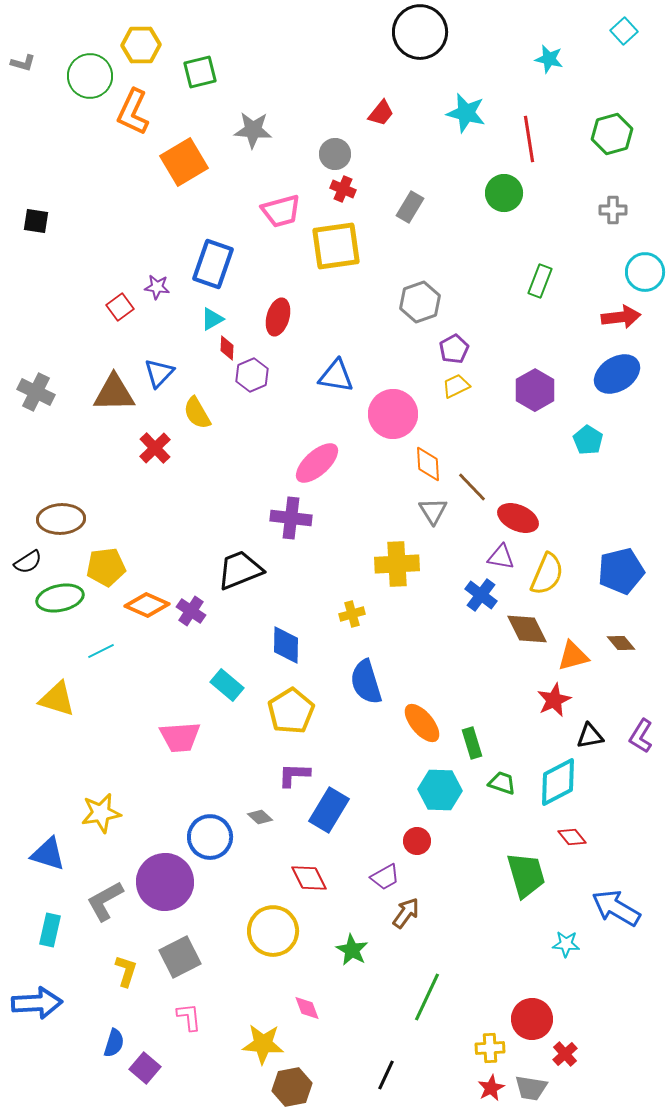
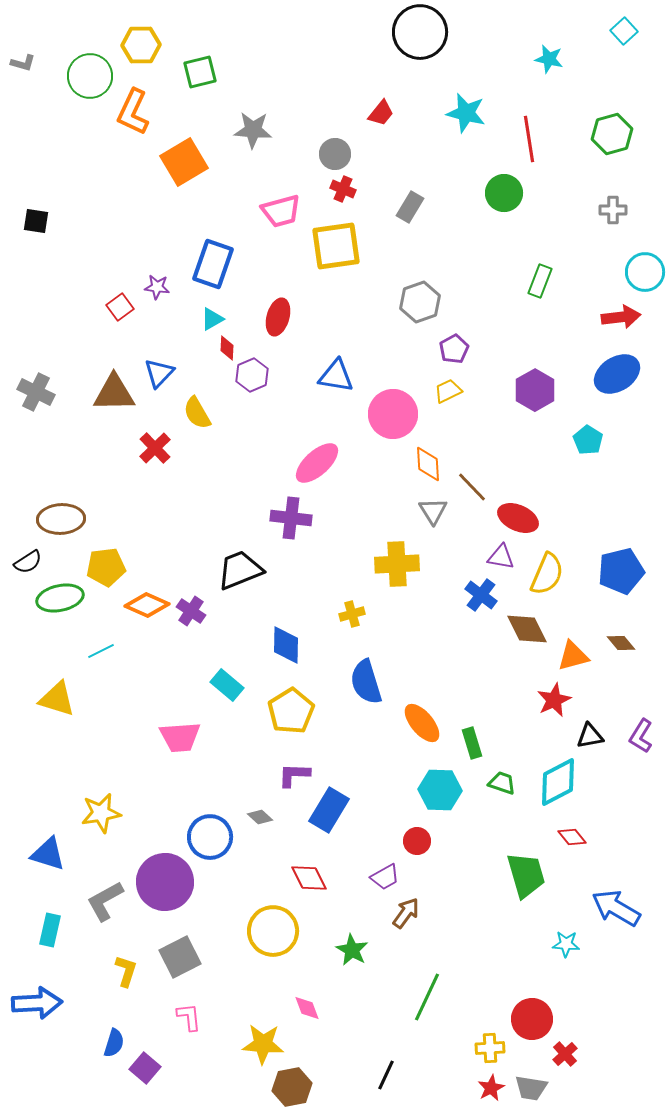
yellow trapezoid at (456, 386): moved 8 px left, 5 px down
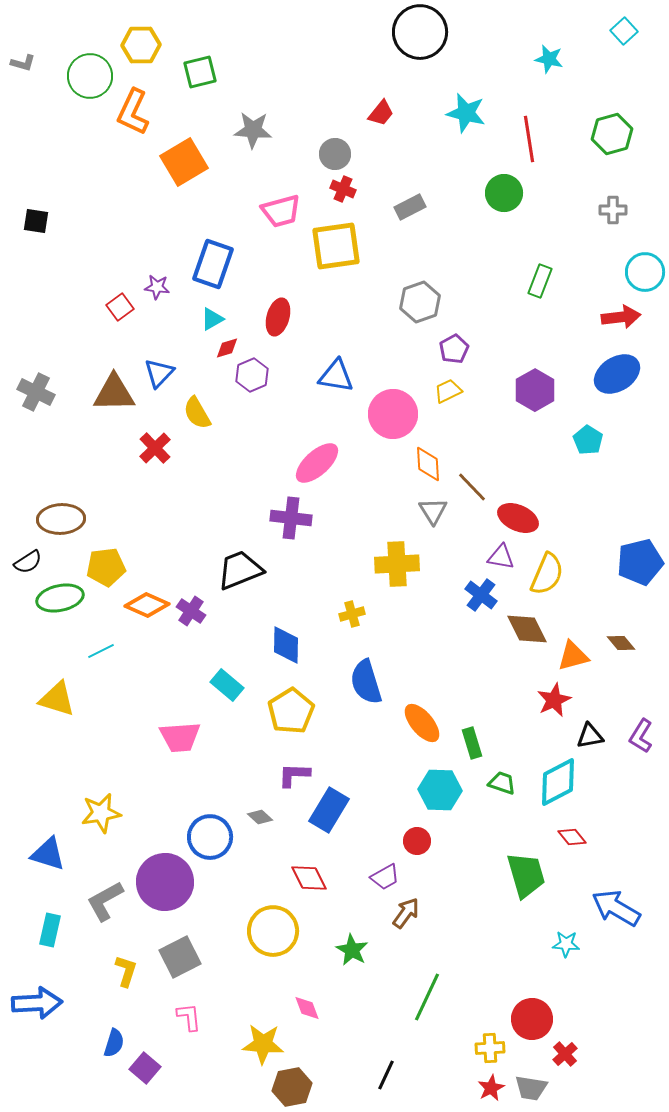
gray rectangle at (410, 207): rotated 32 degrees clockwise
red diamond at (227, 348): rotated 70 degrees clockwise
blue pentagon at (621, 571): moved 19 px right, 9 px up
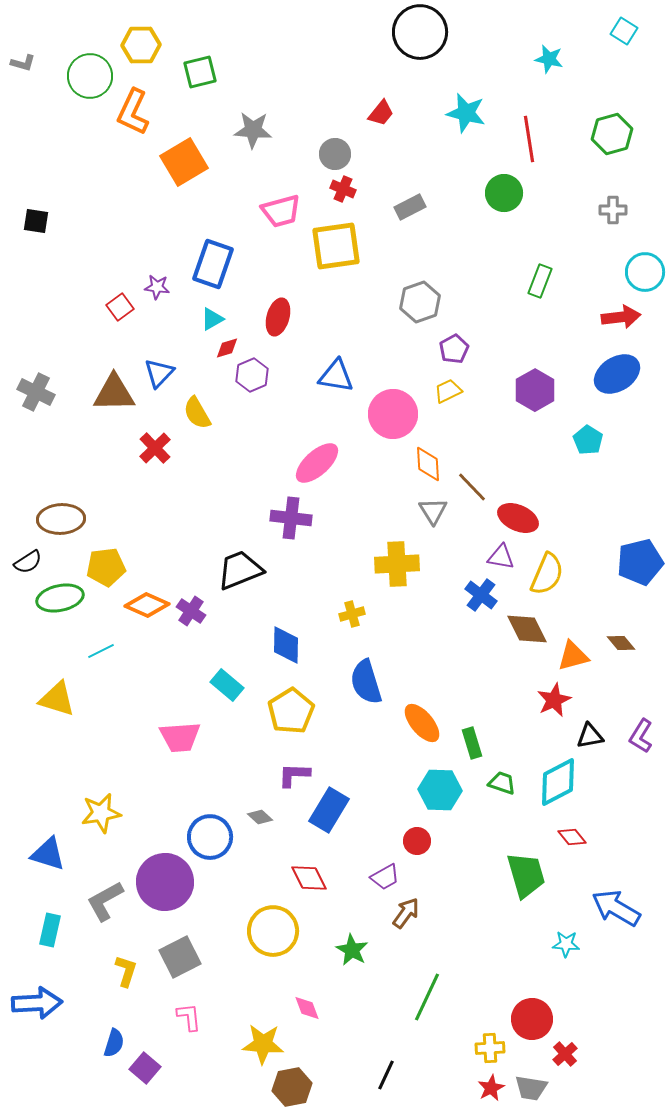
cyan square at (624, 31): rotated 16 degrees counterclockwise
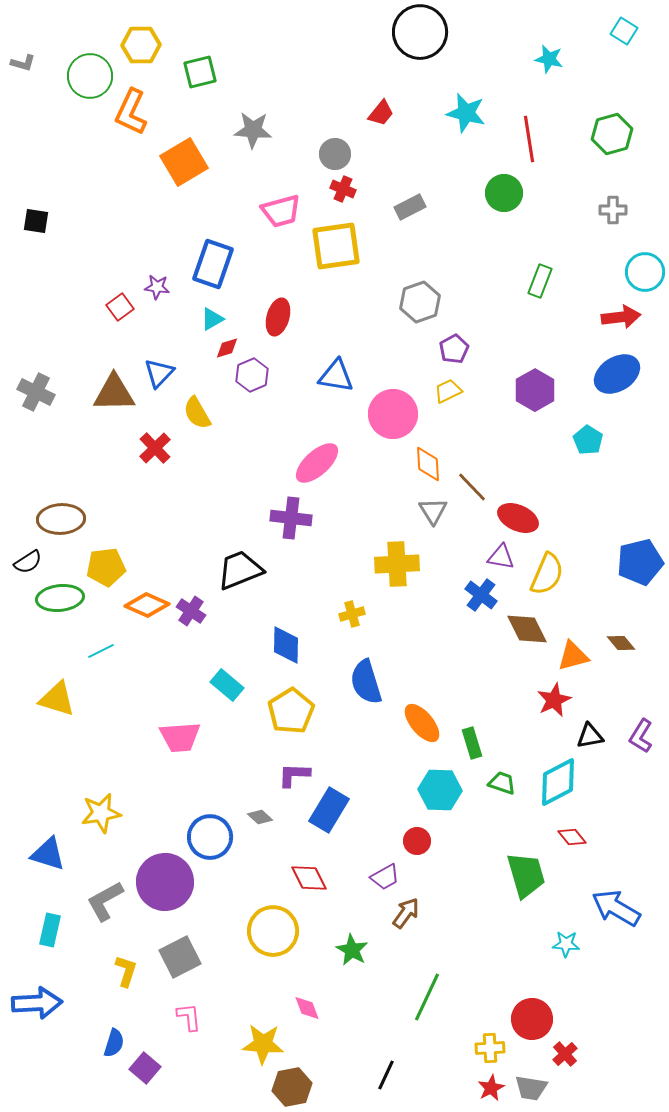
orange L-shape at (133, 112): moved 2 px left
green ellipse at (60, 598): rotated 6 degrees clockwise
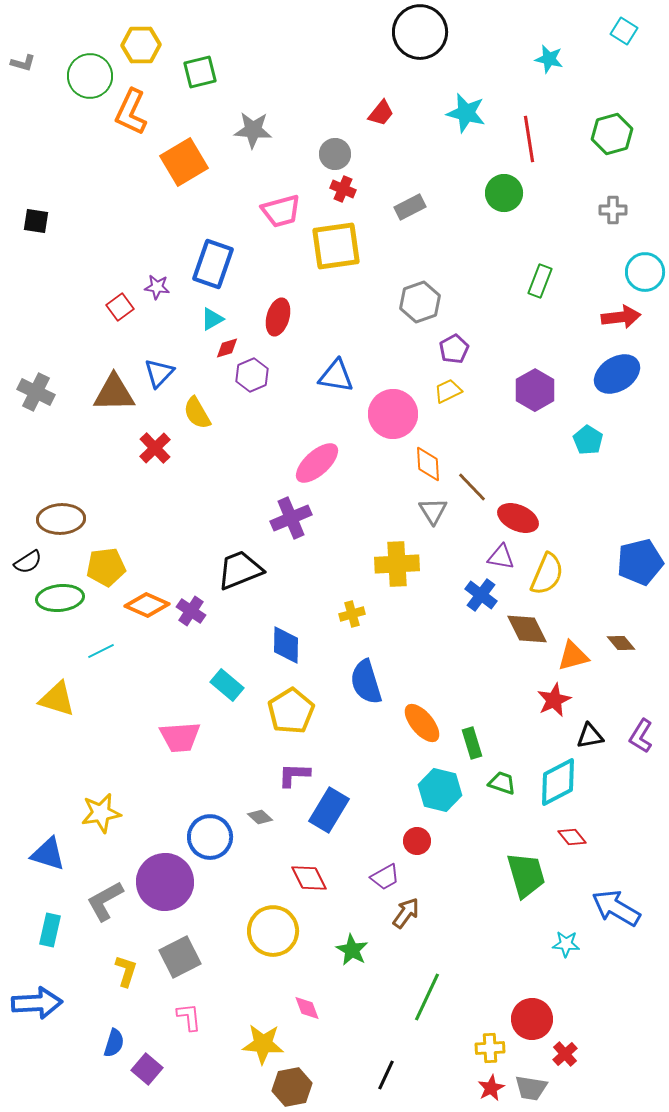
purple cross at (291, 518): rotated 30 degrees counterclockwise
cyan hexagon at (440, 790): rotated 12 degrees clockwise
purple square at (145, 1068): moved 2 px right, 1 px down
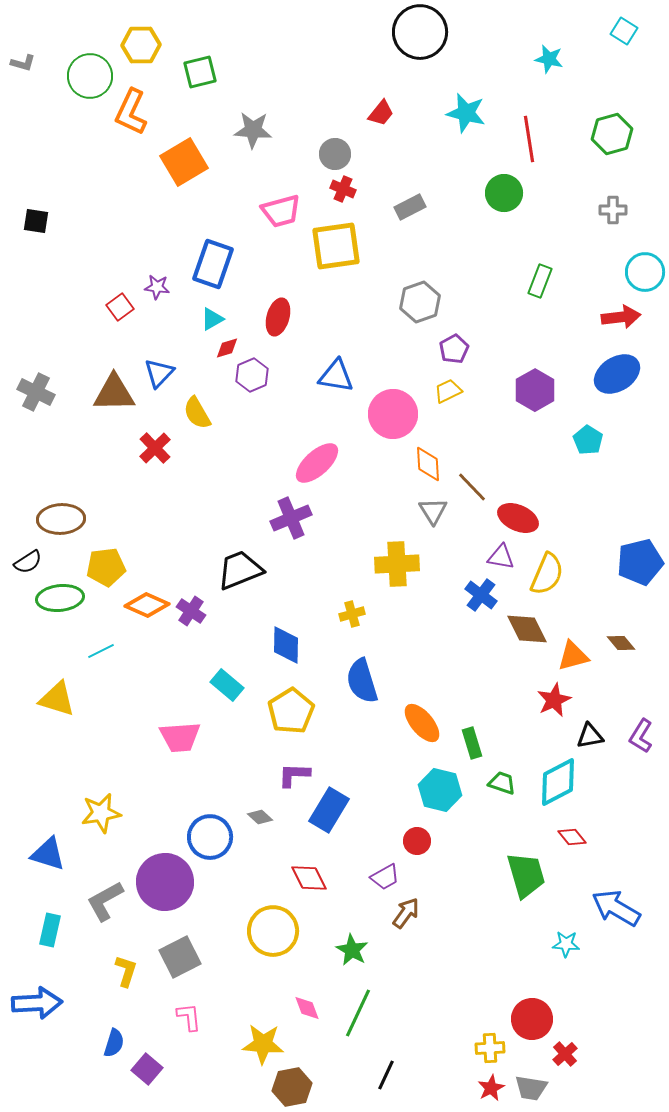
blue semicircle at (366, 682): moved 4 px left, 1 px up
green line at (427, 997): moved 69 px left, 16 px down
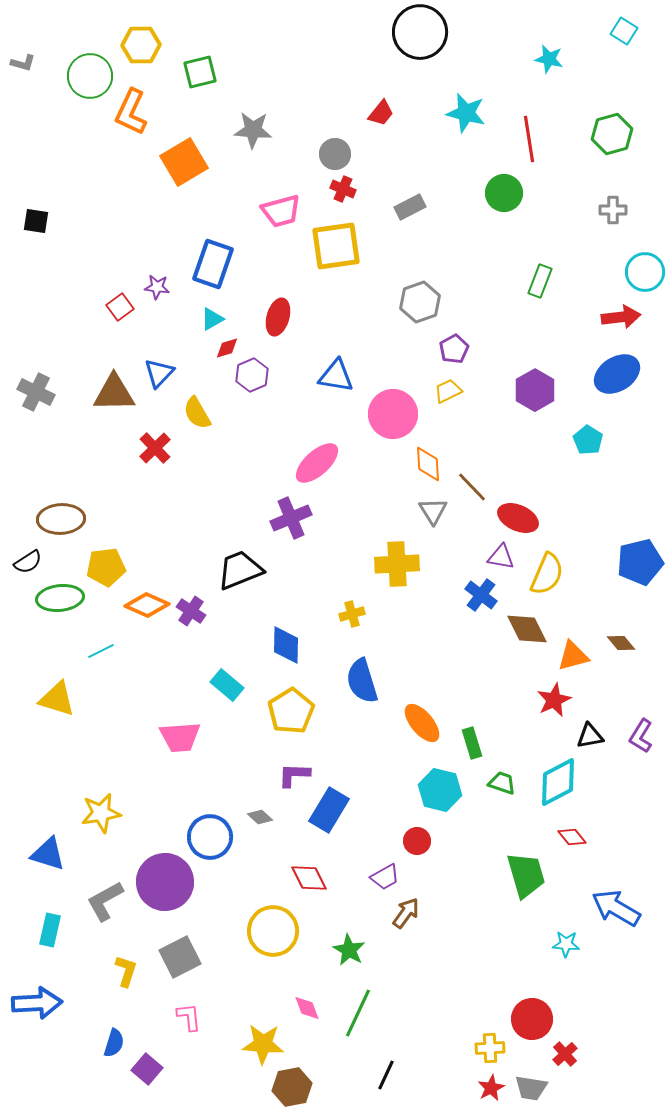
green star at (352, 950): moved 3 px left
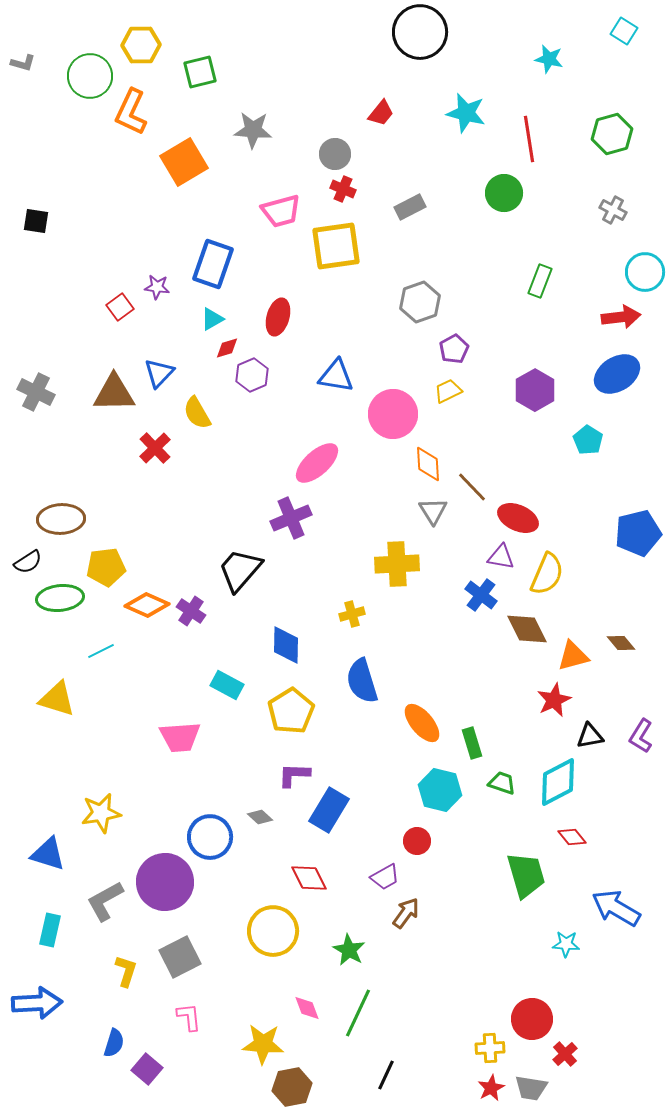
gray cross at (613, 210): rotated 28 degrees clockwise
blue pentagon at (640, 562): moved 2 px left, 29 px up
black trapezoid at (240, 570): rotated 27 degrees counterclockwise
cyan rectangle at (227, 685): rotated 12 degrees counterclockwise
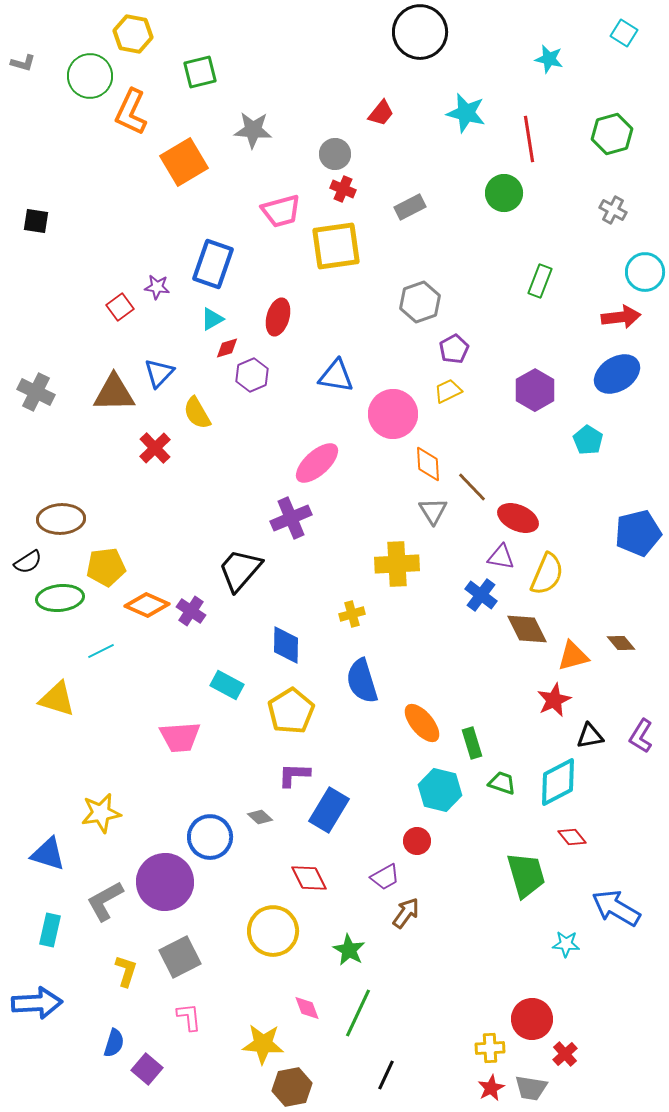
cyan square at (624, 31): moved 2 px down
yellow hexagon at (141, 45): moved 8 px left, 11 px up; rotated 12 degrees clockwise
